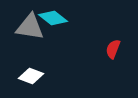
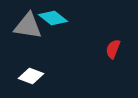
gray triangle: moved 2 px left, 1 px up
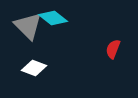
gray triangle: rotated 36 degrees clockwise
white diamond: moved 3 px right, 8 px up
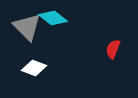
gray triangle: moved 1 px left, 1 px down
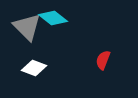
red semicircle: moved 10 px left, 11 px down
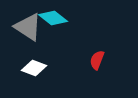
gray triangle: moved 1 px right; rotated 12 degrees counterclockwise
red semicircle: moved 6 px left
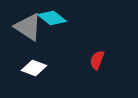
cyan diamond: moved 1 px left
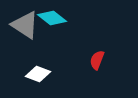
gray triangle: moved 3 px left, 2 px up
white diamond: moved 4 px right, 6 px down
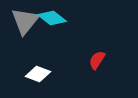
gray triangle: moved 4 px up; rotated 36 degrees clockwise
red semicircle: rotated 12 degrees clockwise
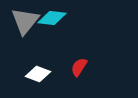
cyan diamond: rotated 32 degrees counterclockwise
red semicircle: moved 18 px left, 7 px down
